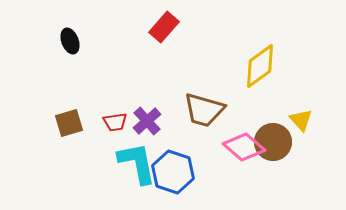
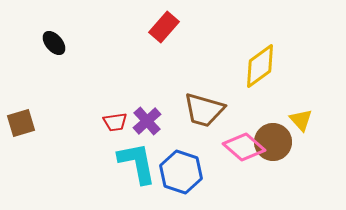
black ellipse: moved 16 px left, 2 px down; rotated 20 degrees counterclockwise
brown square: moved 48 px left
blue hexagon: moved 8 px right
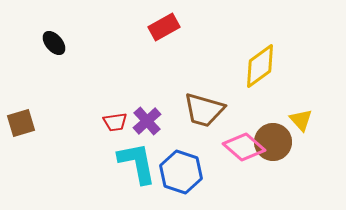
red rectangle: rotated 20 degrees clockwise
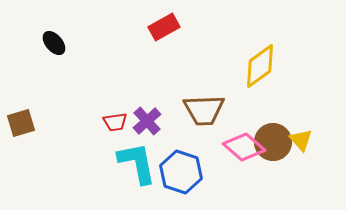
brown trapezoid: rotated 18 degrees counterclockwise
yellow triangle: moved 20 px down
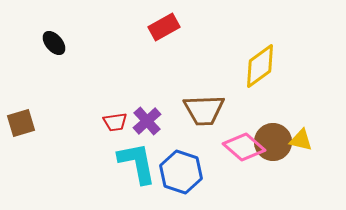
yellow triangle: rotated 35 degrees counterclockwise
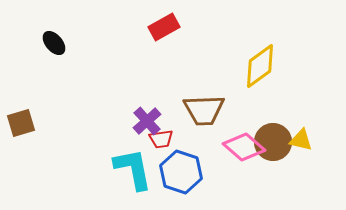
red trapezoid: moved 46 px right, 17 px down
cyan L-shape: moved 4 px left, 6 px down
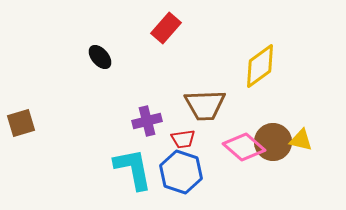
red rectangle: moved 2 px right, 1 px down; rotated 20 degrees counterclockwise
black ellipse: moved 46 px right, 14 px down
brown trapezoid: moved 1 px right, 5 px up
purple cross: rotated 28 degrees clockwise
red trapezoid: moved 22 px right
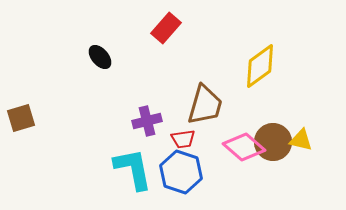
brown trapezoid: rotated 72 degrees counterclockwise
brown square: moved 5 px up
